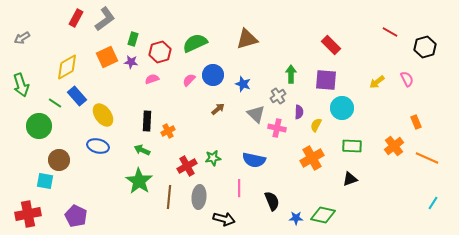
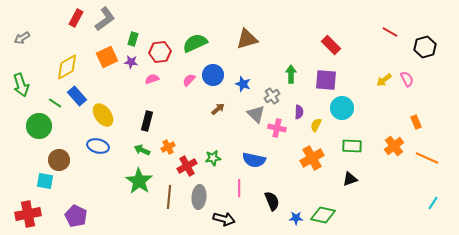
red hexagon at (160, 52): rotated 10 degrees clockwise
yellow arrow at (377, 82): moved 7 px right, 2 px up
gray cross at (278, 96): moved 6 px left
black rectangle at (147, 121): rotated 12 degrees clockwise
orange cross at (168, 131): moved 16 px down
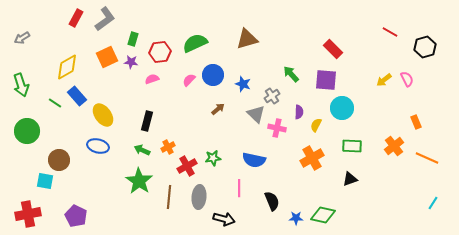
red rectangle at (331, 45): moved 2 px right, 4 px down
green arrow at (291, 74): rotated 42 degrees counterclockwise
green circle at (39, 126): moved 12 px left, 5 px down
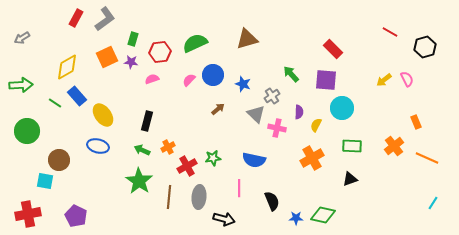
green arrow at (21, 85): rotated 75 degrees counterclockwise
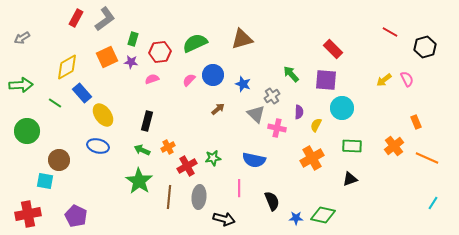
brown triangle at (247, 39): moved 5 px left
blue rectangle at (77, 96): moved 5 px right, 3 px up
